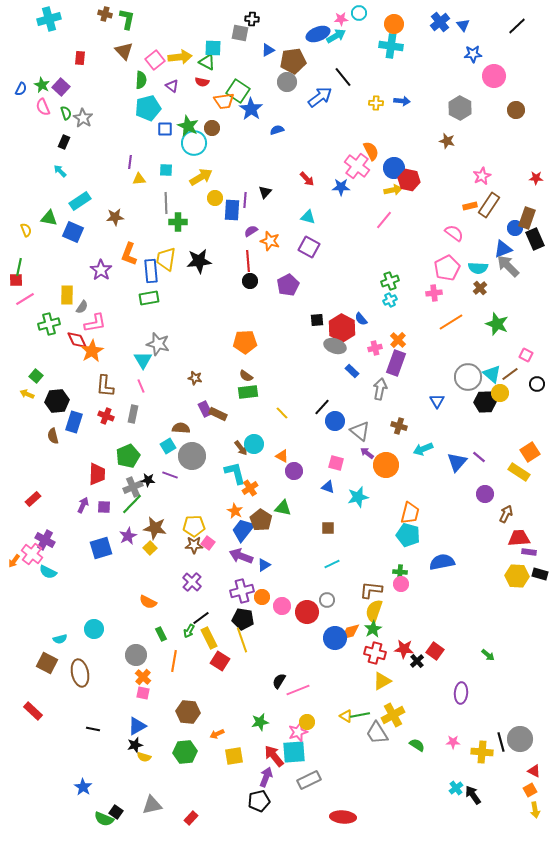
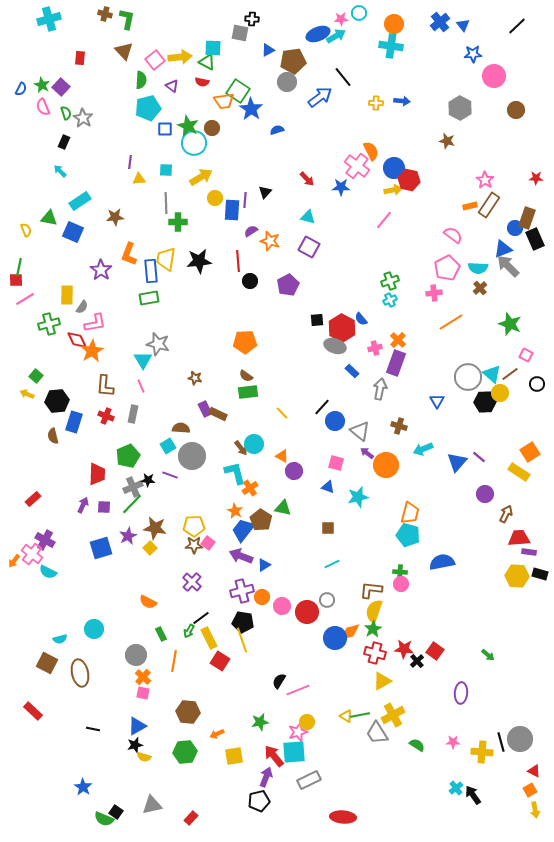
pink star at (482, 176): moved 3 px right, 4 px down; rotated 12 degrees counterclockwise
pink semicircle at (454, 233): moved 1 px left, 2 px down
red line at (248, 261): moved 10 px left
green star at (497, 324): moved 13 px right
black pentagon at (243, 619): moved 3 px down
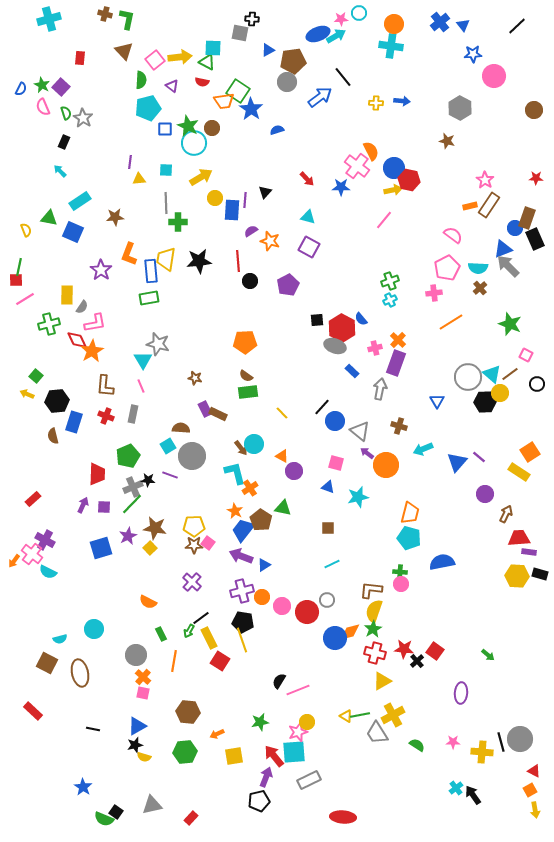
brown circle at (516, 110): moved 18 px right
cyan pentagon at (408, 535): moved 1 px right, 3 px down
